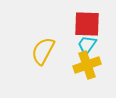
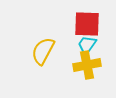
yellow cross: rotated 8 degrees clockwise
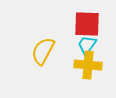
yellow cross: moved 1 px right; rotated 16 degrees clockwise
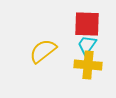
yellow semicircle: rotated 24 degrees clockwise
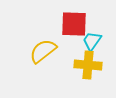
red square: moved 13 px left
cyan trapezoid: moved 5 px right, 4 px up
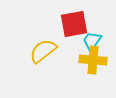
red square: rotated 12 degrees counterclockwise
yellow cross: moved 5 px right, 5 px up
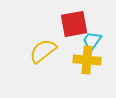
yellow cross: moved 6 px left
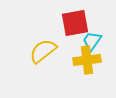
red square: moved 1 px right, 1 px up
yellow cross: rotated 12 degrees counterclockwise
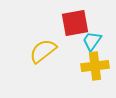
yellow cross: moved 8 px right, 6 px down
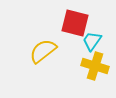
red square: rotated 24 degrees clockwise
yellow cross: rotated 24 degrees clockwise
